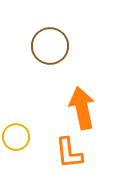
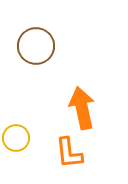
brown circle: moved 14 px left
yellow circle: moved 1 px down
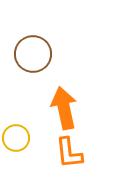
brown circle: moved 3 px left, 8 px down
orange arrow: moved 18 px left
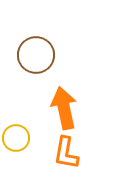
brown circle: moved 3 px right, 1 px down
orange L-shape: moved 3 px left; rotated 16 degrees clockwise
